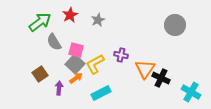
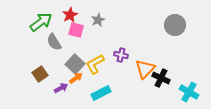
green arrow: moved 1 px right
pink square: moved 20 px up
orange triangle: rotated 10 degrees clockwise
purple arrow: moved 2 px right; rotated 56 degrees clockwise
cyan cross: moved 2 px left
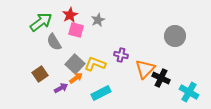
gray circle: moved 11 px down
yellow L-shape: rotated 50 degrees clockwise
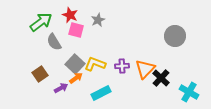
red star: rotated 21 degrees counterclockwise
purple cross: moved 1 px right, 11 px down; rotated 16 degrees counterclockwise
black cross: rotated 18 degrees clockwise
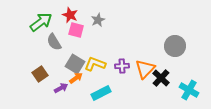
gray circle: moved 10 px down
gray square: rotated 12 degrees counterclockwise
cyan cross: moved 2 px up
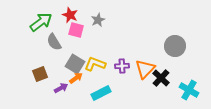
brown square: rotated 14 degrees clockwise
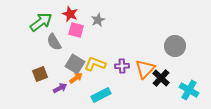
red star: moved 1 px up
purple arrow: moved 1 px left
cyan rectangle: moved 2 px down
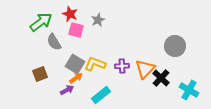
purple arrow: moved 7 px right, 2 px down
cyan rectangle: rotated 12 degrees counterclockwise
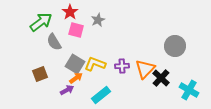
red star: moved 2 px up; rotated 14 degrees clockwise
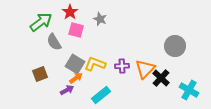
gray star: moved 2 px right, 1 px up; rotated 24 degrees counterclockwise
